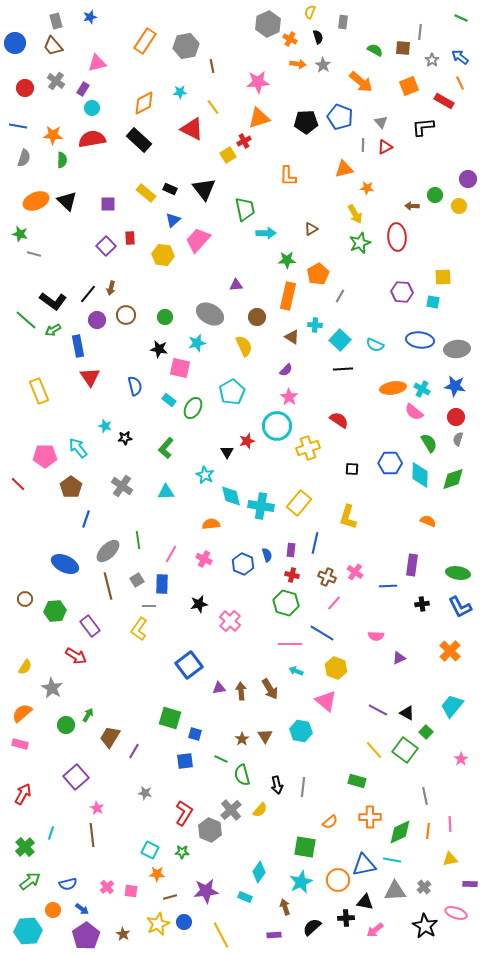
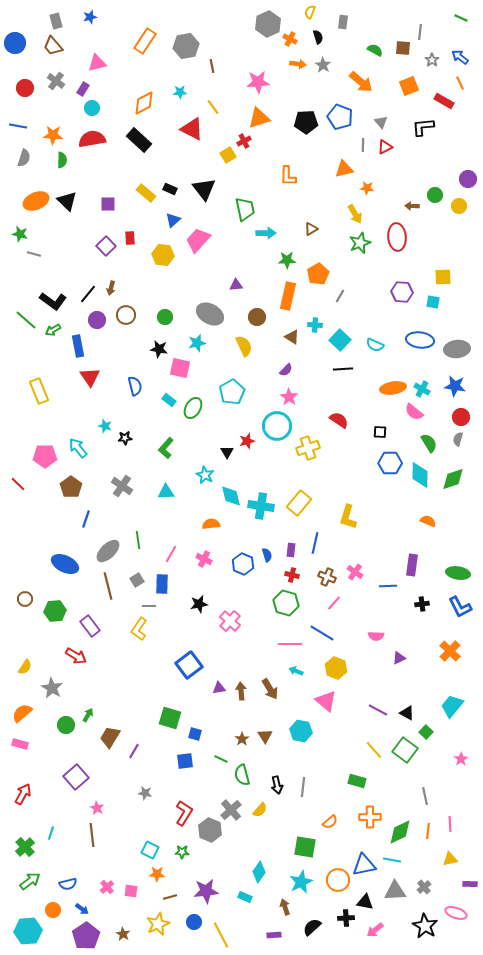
red circle at (456, 417): moved 5 px right
black square at (352, 469): moved 28 px right, 37 px up
blue circle at (184, 922): moved 10 px right
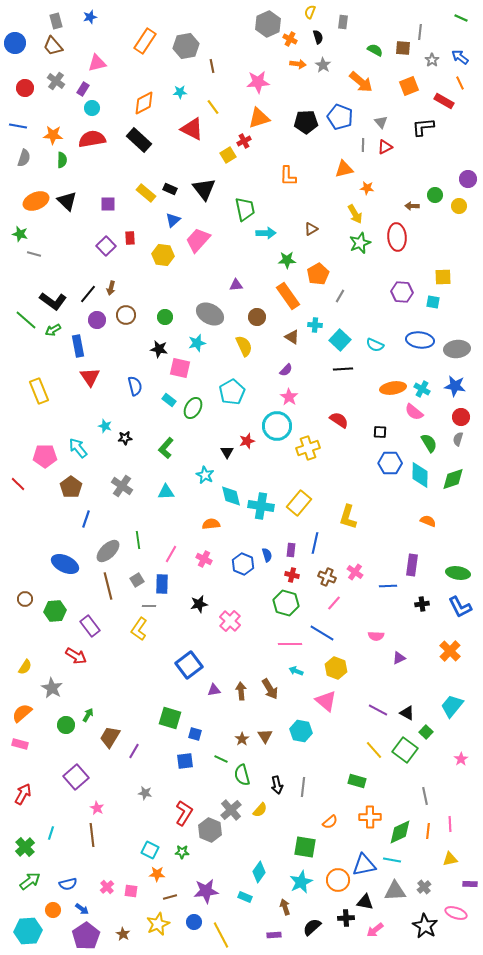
orange rectangle at (288, 296): rotated 48 degrees counterclockwise
purple triangle at (219, 688): moved 5 px left, 2 px down
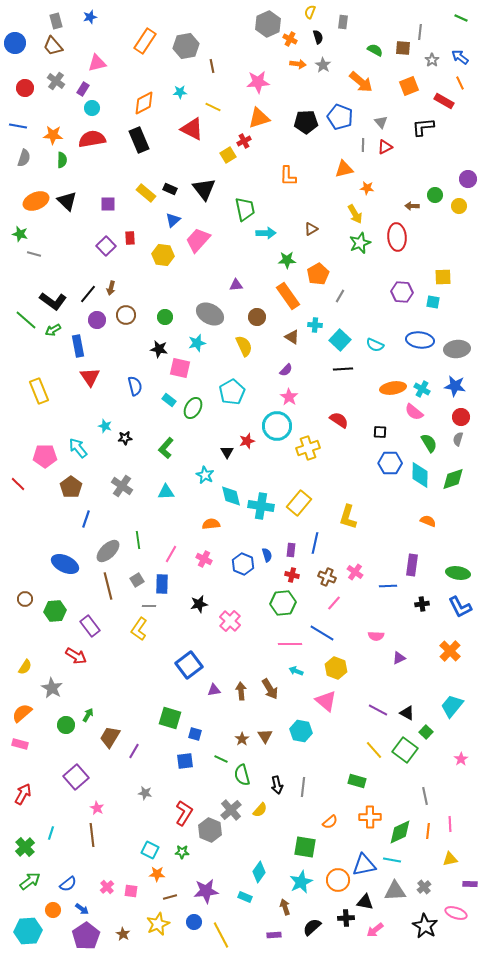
yellow line at (213, 107): rotated 28 degrees counterclockwise
black rectangle at (139, 140): rotated 25 degrees clockwise
green hexagon at (286, 603): moved 3 px left; rotated 20 degrees counterclockwise
blue semicircle at (68, 884): rotated 24 degrees counterclockwise
